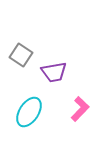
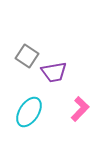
gray square: moved 6 px right, 1 px down
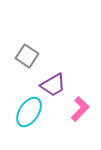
purple trapezoid: moved 1 px left, 13 px down; rotated 20 degrees counterclockwise
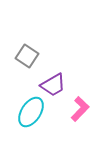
cyan ellipse: moved 2 px right
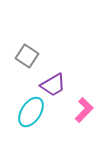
pink L-shape: moved 4 px right, 1 px down
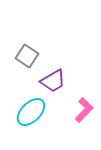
purple trapezoid: moved 4 px up
cyan ellipse: rotated 12 degrees clockwise
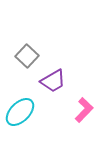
gray square: rotated 10 degrees clockwise
cyan ellipse: moved 11 px left
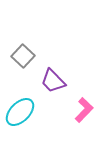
gray square: moved 4 px left
purple trapezoid: rotated 76 degrees clockwise
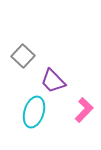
cyan ellipse: moved 14 px right; rotated 28 degrees counterclockwise
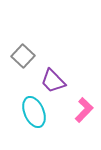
cyan ellipse: rotated 40 degrees counterclockwise
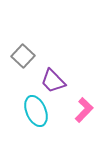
cyan ellipse: moved 2 px right, 1 px up
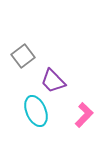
gray square: rotated 10 degrees clockwise
pink L-shape: moved 5 px down
